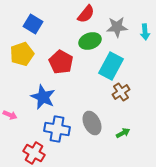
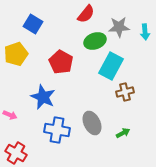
gray star: moved 2 px right
green ellipse: moved 5 px right
yellow pentagon: moved 6 px left
brown cross: moved 4 px right; rotated 18 degrees clockwise
blue cross: moved 1 px down
red cross: moved 18 px left
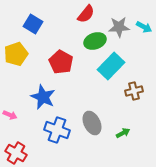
cyan arrow: moved 1 px left, 5 px up; rotated 56 degrees counterclockwise
cyan rectangle: rotated 16 degrees clockwise
brown cross: moved 9 px right, 1 px up
blue cross: rotated 10 degrees clockwise
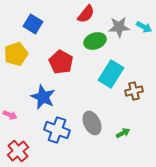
cyan rectangle: moved 8 px down; rotated 12 degrees counterclockwise
red cross: moved 2 px right, 2 px up; rotated 20 degrees clockwise
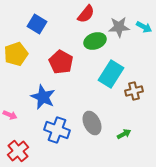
blue square: moved 4 px right
green arrow: moved 1 px right, 1 px down
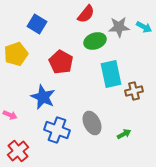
cyan rectangle: rotated 44 degrees counterclockwise
